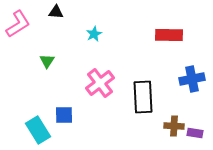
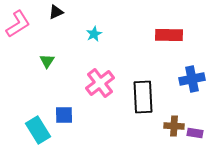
black triangle: rotated 28 degrees counterclockwise
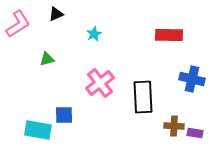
black triangle: moved 2 px down
green triangle: moved 2 px up; rotated 42 degrees clockwise
blue cross: rotated 25 degrees clockwise
cyan rectangle: rotated 48 degrees counterclockwise
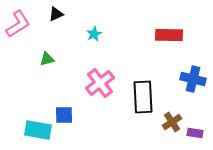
blue cross: moved 1 px right
brown cross: moved 2 px left, 4 px up; rotated 36 degrees counterclockwise
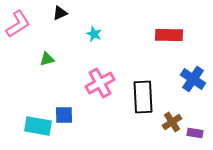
black triangle: moved 4 px right, 1 px up
cyan star: rotated 21 degrees counterclockwise
blue cross: rotated 20 degrees clockwise
pink cross: rotated 8 degrees clockwise
cyan rectangle: moved 4 px up
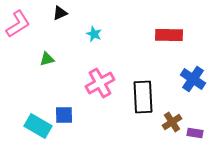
cyan rectangle: rotated 20 degrees clockwise
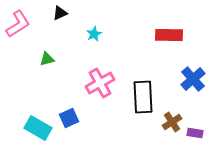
cyan star: rotated 21 degrees clockwise
blue cross: rotated 15 degrees clockwise
blue square: moved 5 px right, 3 px down; rotated 24 degrees counterclockwise
cyan rectangle: moved 2 px down
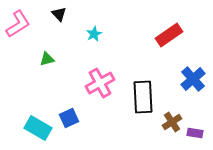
black triangle: moved 1 px left, 1 px down; rotated 49 degrees counterclockwise
red rectangle: rotated 36 degrees counterclockwise
